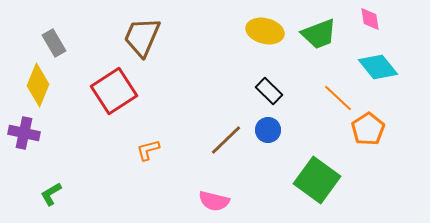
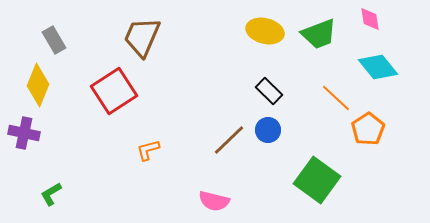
gray rectangle: moved 3 px up
orange line: moved 2 px left
brown line: moved 3 px right
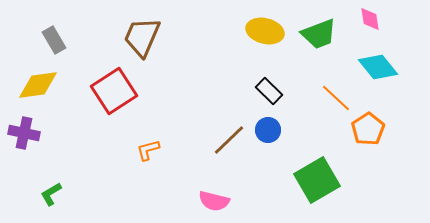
yellow diamond: rotated 60 degrees clockwise
green square: rotated 24 degrees clockwise
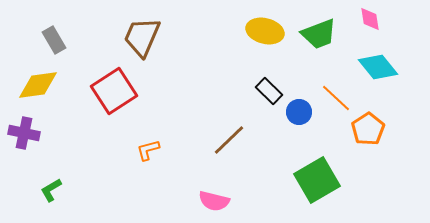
blue circle: moved 31 px right, 18 px up
green L-shape: moved 4 px up
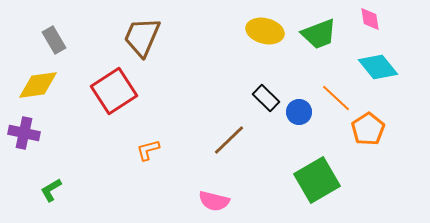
black rectangle: moved 3 px left, 7 px down
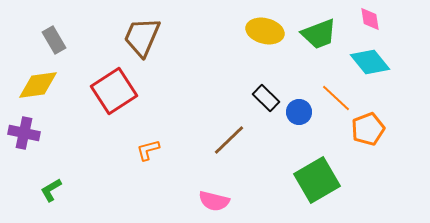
cyan diamond: moved 8 px left, 5 px up
orange pentagon: rotated 12 degrees clockwise
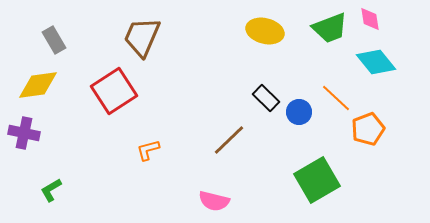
green trapezoid: moved 11 px right, 6 px up
cyan diamond: moved 6 px right
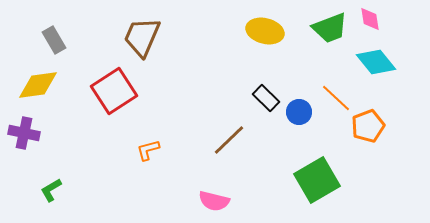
orange pentagon: moved 3 px up
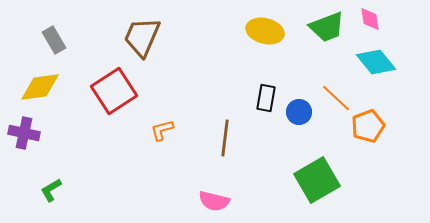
green trapezoid: moved 3 px left, 1 px up
yellow diamond: moved 2 px right, 2 px down
black rectangle: rotated 56 degrees clockwise
brown line: moved 4 px left, 2 px up; rotated 39 degrees counterclockwise
orange L-shape: moved 14 px right, 20 px up
